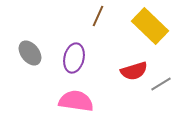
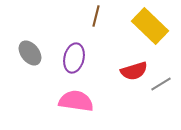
brown line: moved 2 px left; rotated 10 degrees counterclockwise
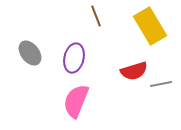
brown line: rotated 35 degrees counterclockwise
yellow rectangle: rotated 15 degrees clockwise
gray line: rotated 20 degrees clockwise
pink semicircle: rotated 76 degrees counterclockwise
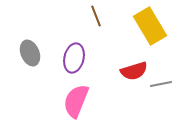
gray ellipse: rotated 15 degrees clockwise
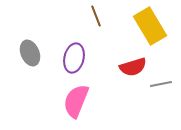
red semicircle: moved 1 px left, 4 px up
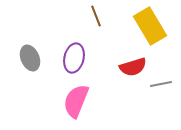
gray ellipse: moved 5 px down
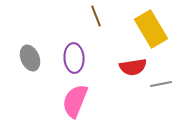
yellow rectangle: moved 1 px right, 3 px down
purple ellipse: rotated 16 degrees counterclockwise
red semicircle: rotated 8 degrees clockwise
pink semicircle: moved 1 px left
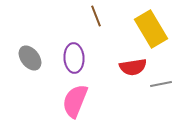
gray ellipse: rotated 15 degrees counterclockwise
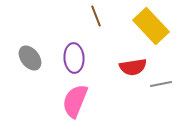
yellow rectangle: moved 3 px up; rotated 12 degrees counterclockwise
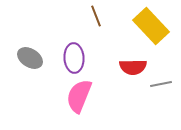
gray ellipse: rotated 20 degrees counterclockwise
red semicircle: rotated 8 degrees clockwise
pink semicircle: moved 4 px right, 5 px up
